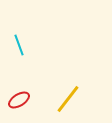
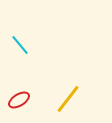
cyan line: moved 1 px right; rotated 20 degrees counterclockwise
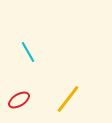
cyan line: moved 8 px right, 7 px down; rotated 10 degrees clockwise
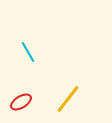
red ellipse: moved 2 px right, 2 px down
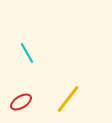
cyan line: moved 1 px left, 1 px down
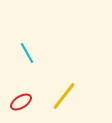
yellow line: moved 4 px left, 3 px up
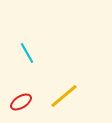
yellow line: rotated 12 degrees clockwise
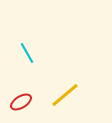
yellow line: moved 1 px right, 1 px up
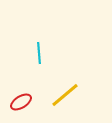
cyan line: moved 12 px right; rotated 25 degrees clockwise
